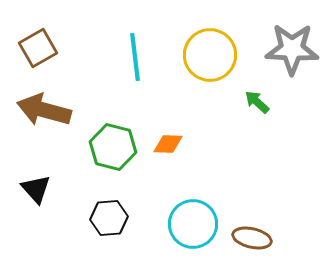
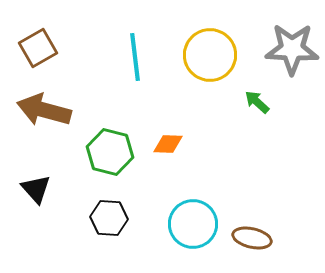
green hexagon: moved 3 px left, 5 px down
black hexagon: rotated 9 degrees clockwise
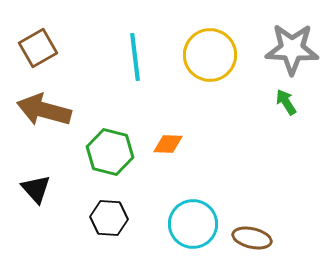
green arrow: moved 29 px right; rotated 16 degrees clockwise
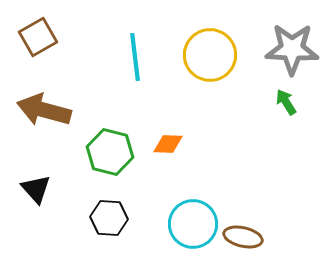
brown square: moved 11 px up
brown ellipse: moved 9 px left, 1 px up
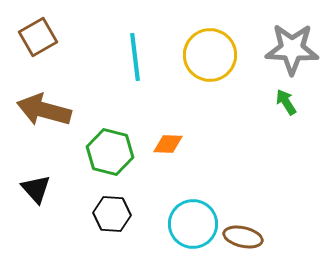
black hexagon: moved 3 px right, 4 px up
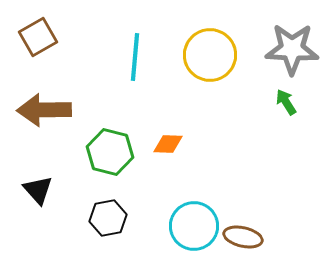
cyan line: rotated 12 degrees clockwise
brown arrow: rotated 16 degrees counterclockwise
black triangle: moved 2 px right, 1 px down
black hexagon: moved 4 px left, 4 px down; rotated 15 degrees counterclockwise
cyan circle: moved 1 px right, 2 px down
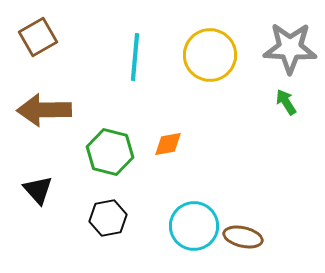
gray star: moved 2 px left, 1 px up
orange diamond: rotated 12 degrees counterclockwise
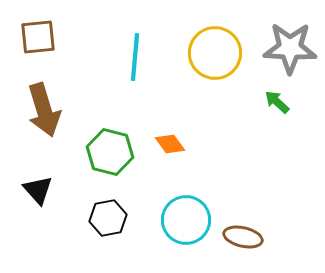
brown square: rotated 24 degrees clockwise
yellow circle: moved 5 px right, 2 px up
green arrow: moved 9 px left; rotated 16 degrees counterclockwise
brown arrow: rotated 106 degrees counterclockwise
orange diamond: moved 2 px right; rotated 64 degrees clockwise
cyan circle: moved 8 px left, 6 px up
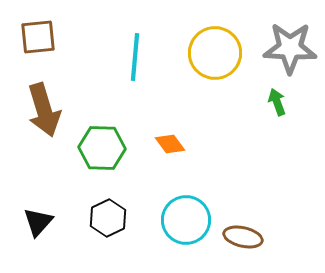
green arrow: rotated 28 degrees clockwise
green hexagon: moved 8 px left, 4 px up; rotated 12 degrees counterclockwise
black triangle: moved 32 px down; rotated 24 degrees clockwise
black hexagon: rotated 15 degrees counterclockwise
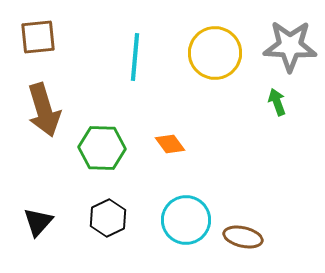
gray star: moved 2 px up
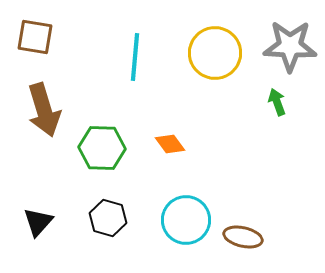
brown square: moved 3 px left; rotated 15 degrees clockwise
black hexagon: rotated 18 degrees counterclockwise
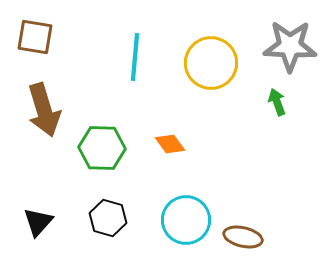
yellow circle: moved 4 px left, 10 px down
